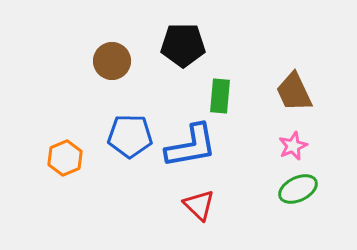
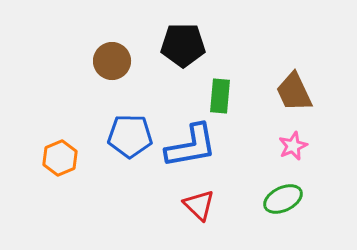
orange hexagon: moved 5 px left
green ellipse: moved 15 px left, 10 px down
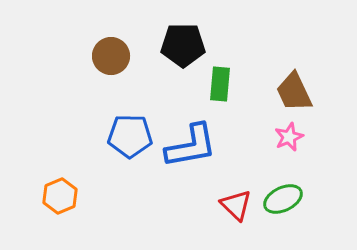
brown circle: moved 1 px left, 5 px up
green rectangle: moved 12 px up
pink star: moved 4 px left, 9 px up
orange hexagon: moved 38 px down
red triangle: moved 37 px right
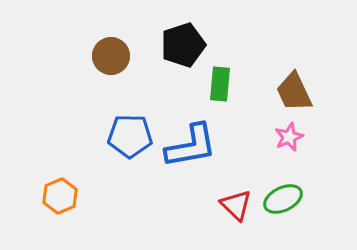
black pentagon: rotated 18 degrees counterclockwise
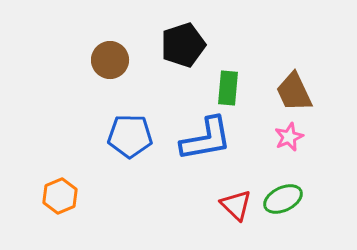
brown circle: moved 1 px left, 4 px down
green rectangle: moved 8 px right, 4 px down
blue L-shape: moved 15 px right, 7 px up
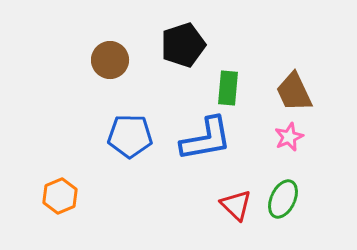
green ellipse: rotated 39 degrees counterclockwise
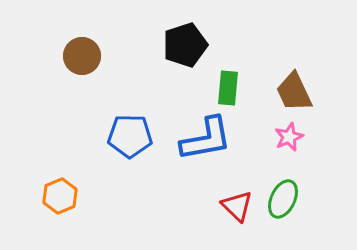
black pentagon: moved 2 px right
brown circle: moved 28 px left, 4 px up
red triangle: moved 1 px right, 1 px down
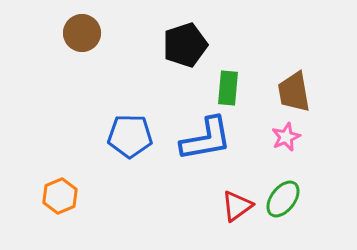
brown circle: moved 23 px up
brown trapezoid: rotated 15 degrees clockwise
pink star: moved 3 px left
green ellipse: rotated 12 degrees clockwise
red triangle: rotated 40 degrees clockwise
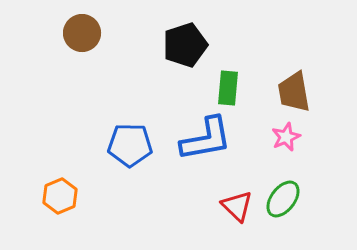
blue pentagon: moved 9 px down
red triangle: rotated 40 degrees counterclockwise
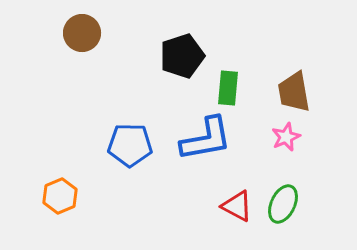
black pentagon: moved 3 px left, 11 px down
green ellipse: moved 5 px down; rotated 12 degrees counterclockwise
red triangle: rotated 16 degrees counterclockwise
